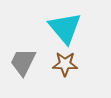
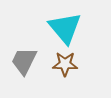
gray trapezoid: moved 1 px right, 1 px up
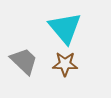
gray trapezoid: rotated 108 degrees clockwise
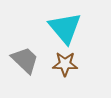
gray trapezoid: moved 1 px right, 1 px up
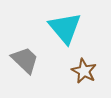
brown star: moved 19 px right, 7 px down; rotated 25 degrees clockwise
